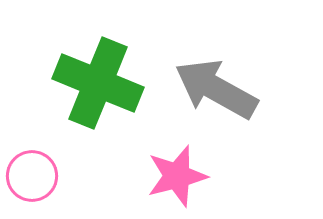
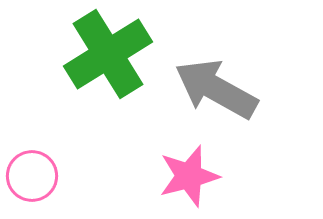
green cross: moved 10 px right, 29 px up; rotated 36 degrees clockwise
pink star: moved 12 px right
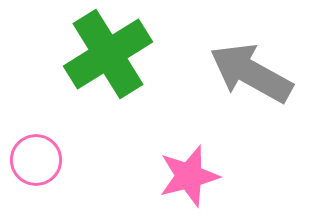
gray arrow: moved 35 px right, 16 px up
pink circle: moved 4 px right, 16 px up
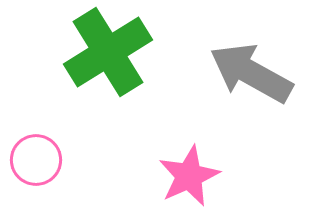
green cross: moved 2 px up
pink star: rotated 10 degrees counterclockwise
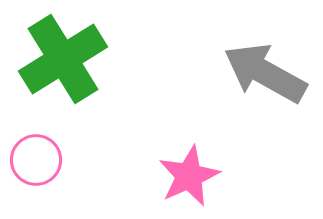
green cross: moved 45 px left, 7 px down
gray arrow: moved 14 px right
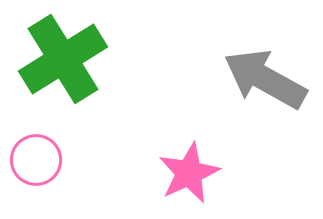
gray arrow: moved 6 px down
pink star: moved 3 px up
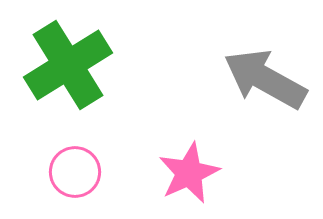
green cross: moved 5 px right, 6 px down
pink circle: moved 39 px right, 12 px down
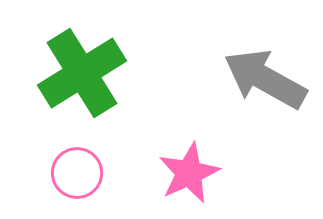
green cross: moved 14 px right, 8 px down
pink circle: moved 2 px right, 1 px down
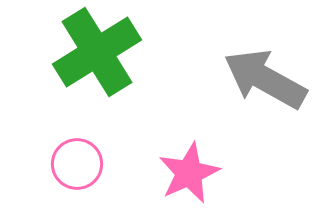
green cross: moved 15 px right, 21 px up
pink circle: moved 9 px up
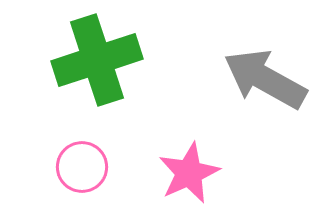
green cross: moved 8 px down; rotated 14 degrees clockwise
pink circle: moved 5 px right, 3 px down
